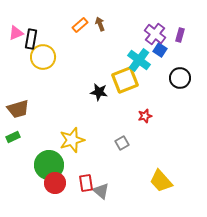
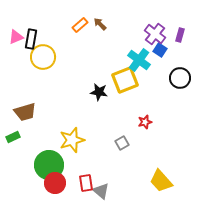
brown arrow: rotated 24 degrees counterclockwise
pink triangle: moved 4 px down
brown trapezoid: moved 7 px right, 3 px down
red star: moved 6 px down
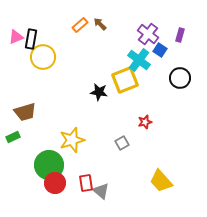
purple cross: moved 7 px left
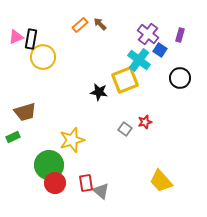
gray square: moved 3 px right, 14 px up; rotated 24 degrees counterclockwise
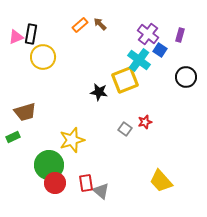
black rectangle: moved 5 px up
black circle: moved 6 px right, 1 px up
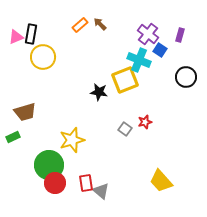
cyan cross: rotated 15 degrees counterclockwise
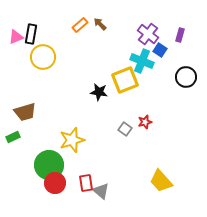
cyan cross: moved 3 px right, 1 px down
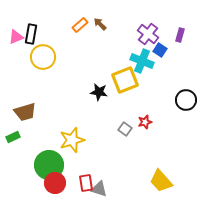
black circle: moved 23 px down
gray triangle: moved 2 px left, 2 px up; rotated 24 degrees counterclockwise
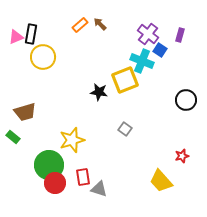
red star: moved 37 px right, 34 px down
green rectangle: rotated 64 degrees clockwise
red rectangle: moved 3 px left, 6 px up
